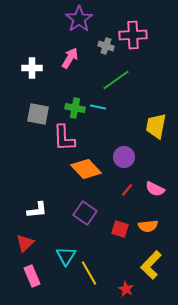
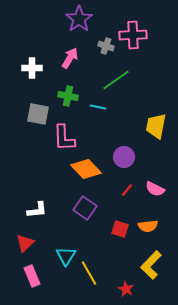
green cross: moved 7 px left, 12 px up
purple square: moved 5 px up
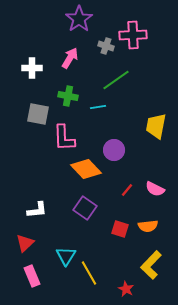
cyan line: rotated 21 degrees counterclockwise
purple circle: moved 10 px left, 7 px up
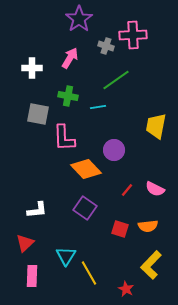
pink rectangle: rotated 25 degrees clockwise
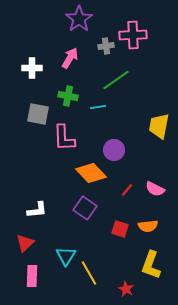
gray cross: rotated 28 degrees counterclockwise
yellow trapezoid: moved 3 px right
orange diamond: moved 5 px right, 4 px down
yellow L-shape: rotated 24 degrees counterclockwise
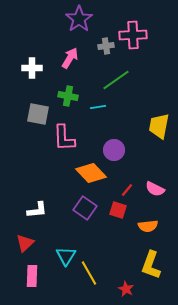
red square: moved 2 px left, 19 px up
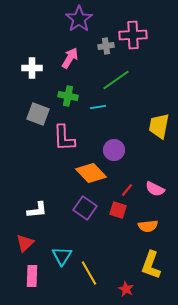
gray square: rotated 10 degrees clockwise
cyan triangle: moved 4 px left
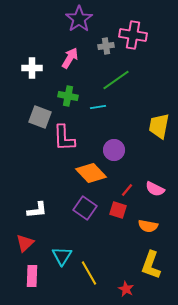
pink cross: rotated 12 degrees clockwise
gray square: moved 2 px right, 3 px down
orange semicircle: rotated 18 degrees clockwise
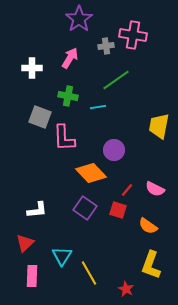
orange semicircle: rotated 24 degrees clockwise
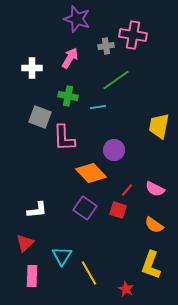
purple star: moved 2 px left; rotated 20 degrees counterclockwise
orange semicircle: moved 6 px right, 1 px up
